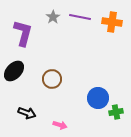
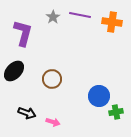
purple line: moved 2 px up
blue circle: moved 1 px right, 2 px up
pink arrow: moved 7 px left, 3 px up
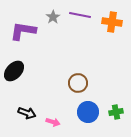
purple L-shape: moved 2 px up; rotated 96 degrees counterclockwise
brown circle: moved 26 px right, 4 px down
blue circle: moved 11 px left, 16 px down
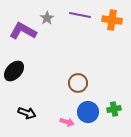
gray star: moved 6 px left, 1 px down
orange cross: moved 2 px up
purple L-shape: rotated 20 degrees clockwise
green cross: moved 2 px left, 3 px up
pink arrow: moved 14 px right
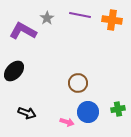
green cross: moved 4 px right
